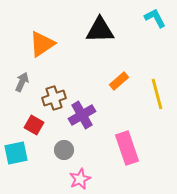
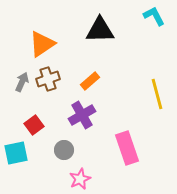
cyan L-shape: moved 1 px left, 2 px up
orange rectangle: moved 29 px left
brown cross: moved 6 px left, 19 px up
red square: rotated 24 degrees clockwise
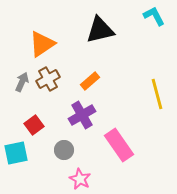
black triangle: rotated 12 degrees counterclockwise
brown cross: rotated 10 degrees counterclockwise
pink rectangle: moved 8 px left, 3 px up; rotated 16 degrees counterclockwise
pink star: rotated 20 degrees counterclockwise
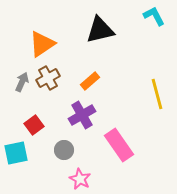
brown cross: moved 1 px up
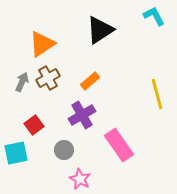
black triangle: rotated 20 degrees counterclockwise
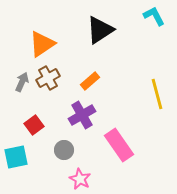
cyan square: moved 4 px down
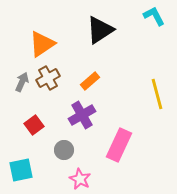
pink rectangle: rotated 60 degrees clockwise
cyan square: moved 5 px right, 13 px down
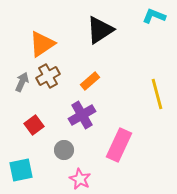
cyan L-shape: rotated 40 degrees counterclockwise
brown cross: moved 2 px up
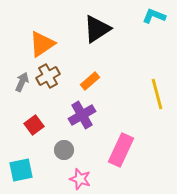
black triangle: moved 3 px left, 1 px up
pink rectangle: moved 2 px right, 5 px down
pink star: rotated 10 degrees counterclockwise
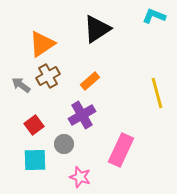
gray arrow: moved 1 px left, 3 px down; rotated 78 degrees counterclockwise
yellow line: moved 1 px up
gray circle: moved 6 px up
cyan square: moved 14 px right, 10 px up; rotated 10 degrees clockwise
pink star: moved 2 px up
